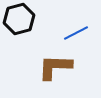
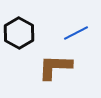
black hexagon: moved 14 px down; rotated 16 degrees counterclockwise
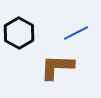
brown L-shape: moved 2 px right
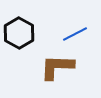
blue line: moved 1 px left, 1 px down
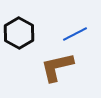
brown L-shape: rotated 15 degrees counterclockwise
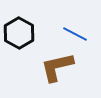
blue line: rotated 55 degrees clockwise
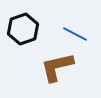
black hexagon: moved 4 px right, 4 px up; rotated 12 degrees clockwise
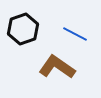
brown L-shape: rotated 48 degrees clockwise
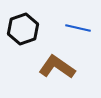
blue line: moved 3 px right, 6 px up; rotated 15 degrees counterclockwise
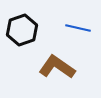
black hexagon: moved 1 px left, 1 px down
